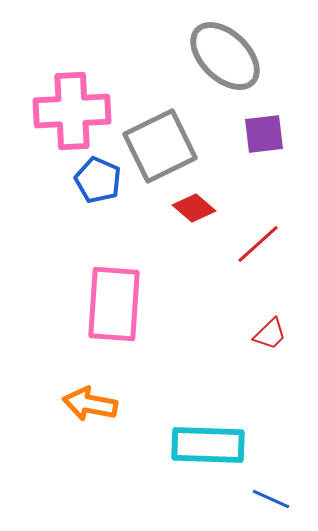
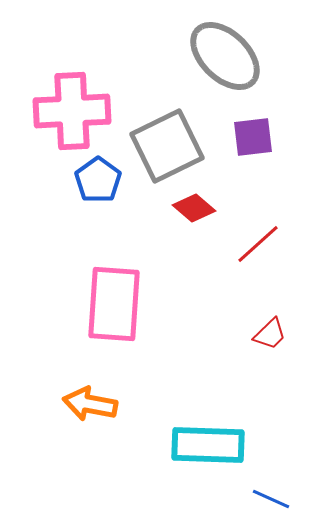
purple square: moved 11 px left, 3 px down
gray square: moved 7 px right
blue pentagon: rotated 12 degrees clockwise
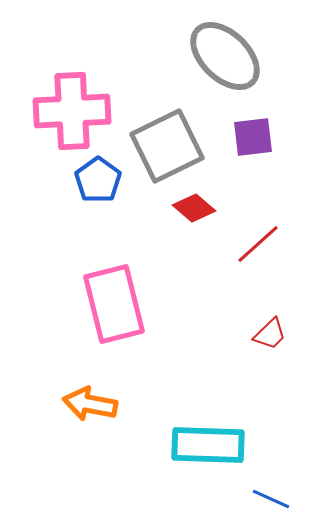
pink rectangle: rotated 18 degrees counterclockwise
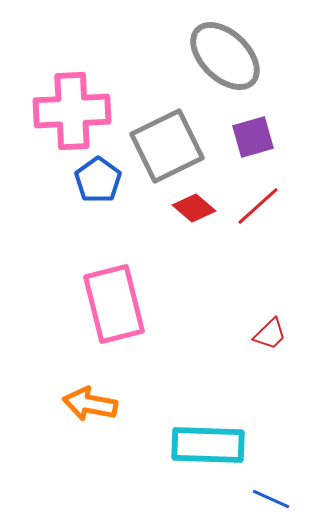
purple square: rotated 9 degrees counterclockwise
red line: moved 38 px up
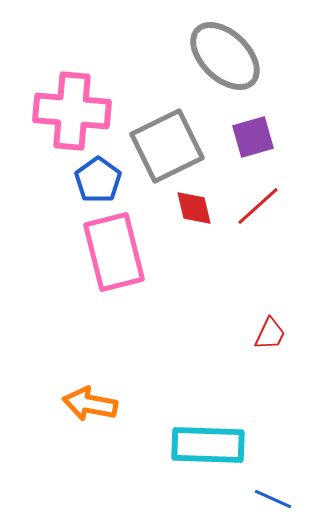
pink cross: rotated 8 degrees clockwise
red diamond: rotated 36 degrees clockwise
pink rectangle: moved 52 px up
red trapezoid: rotated 21 degrees counterclockwise
blue line: moved 2 px right
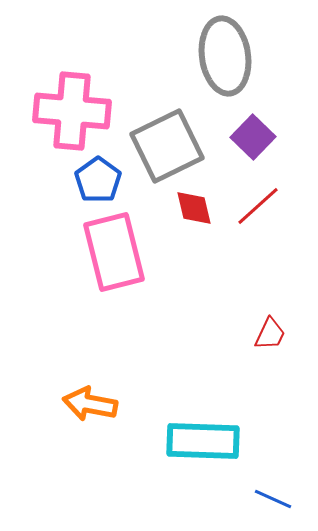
gray ellipse: rotated 38 degrees clockwise
purple square: rotated 30 degrees counterclockwise
cyan rectangle: moved 5 px left, 4 px up
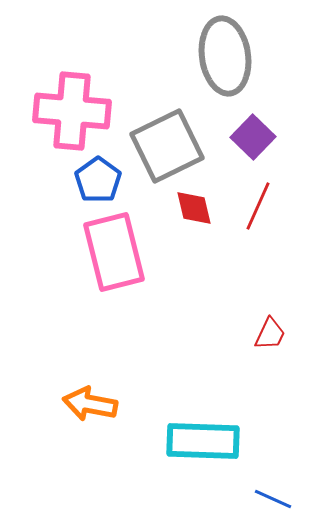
red line: rotated 24 degrees counterclockwise
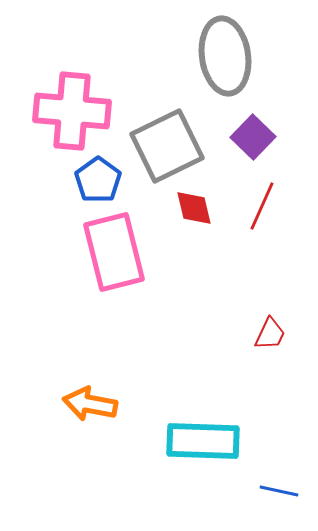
red line: moved 4 px right
blue line: moved 6 px right, 8 px up; rotated 12 degrees counterclockwise
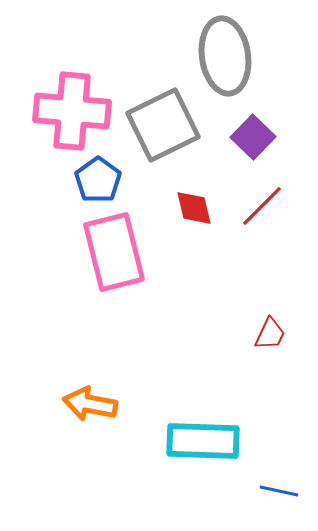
gray square: moved 4 px left, 21 px up
red line: rotated 21 degrees clockwise
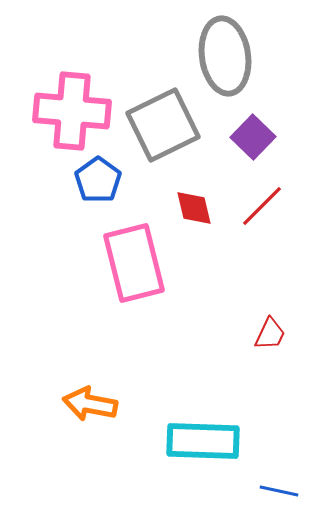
pink rectangle: moved 20 px right, 11 px down
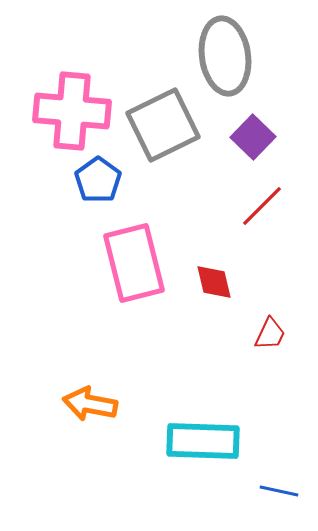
red diamond: moved 20 px right, 74 px down
